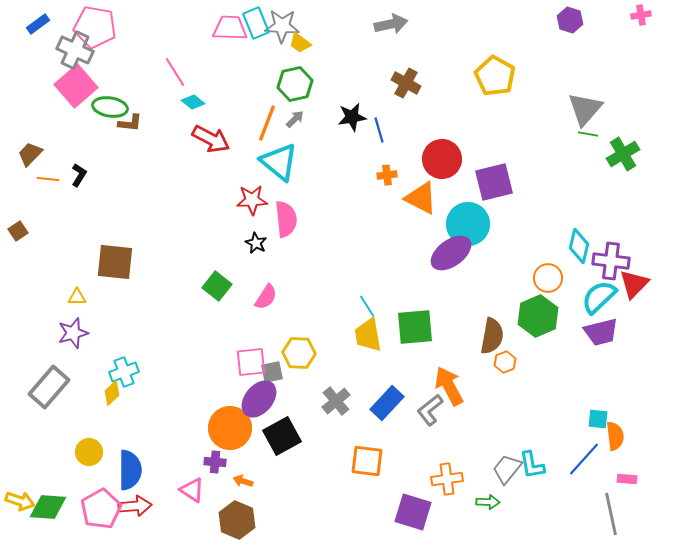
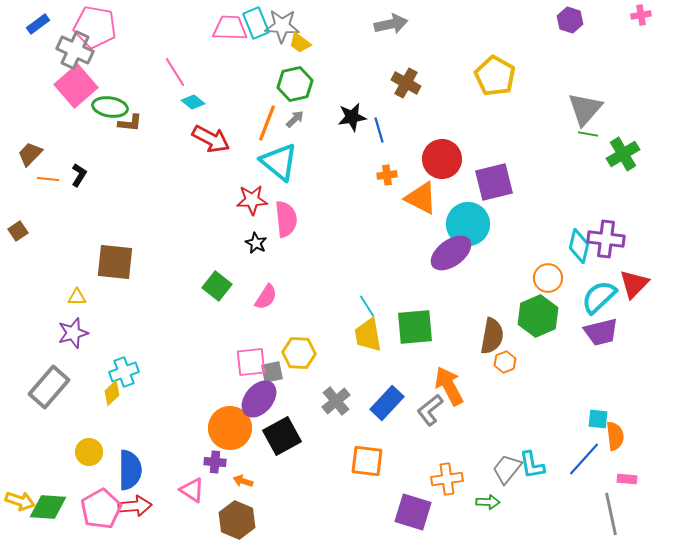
purple cross at (611, 261): moved 5 px left, 22 px up
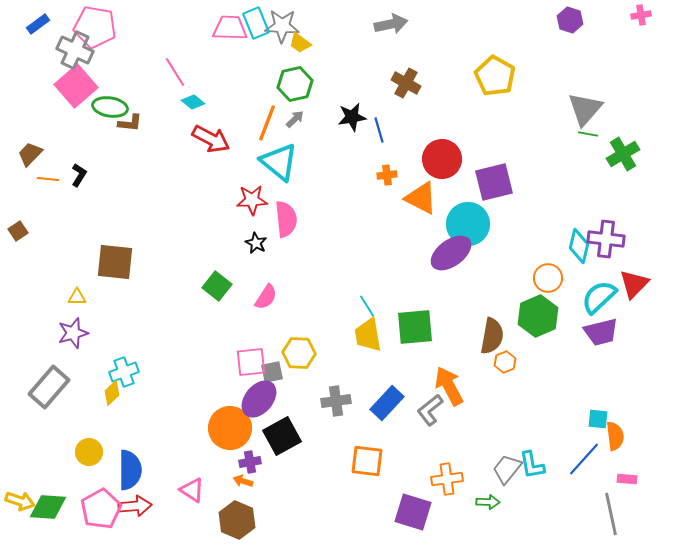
gray cross at (336, 401): rotated 32 degrees clockwise
purple cross at (215, 462): moved 35 px right; rotated 15 degrees counterclockwise
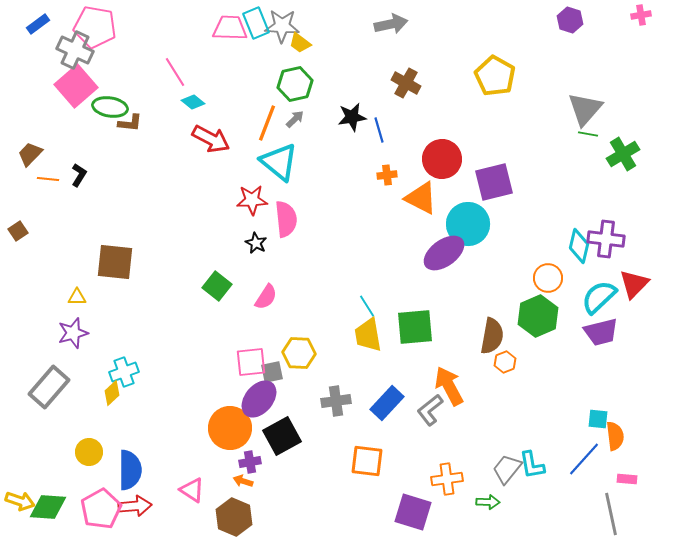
purple ellipse at (451, 253): moved 7 px left
brown hexagon at (237, 520): moved 3 px left, 3 px up
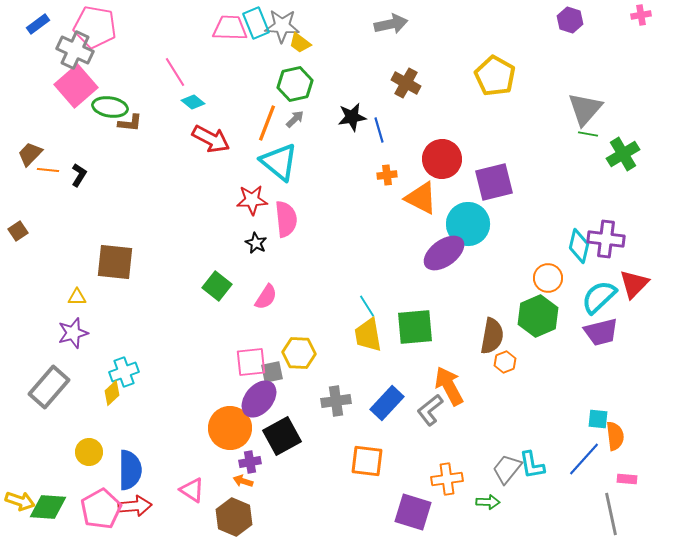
orange line at (48, 179): moved 9 px up
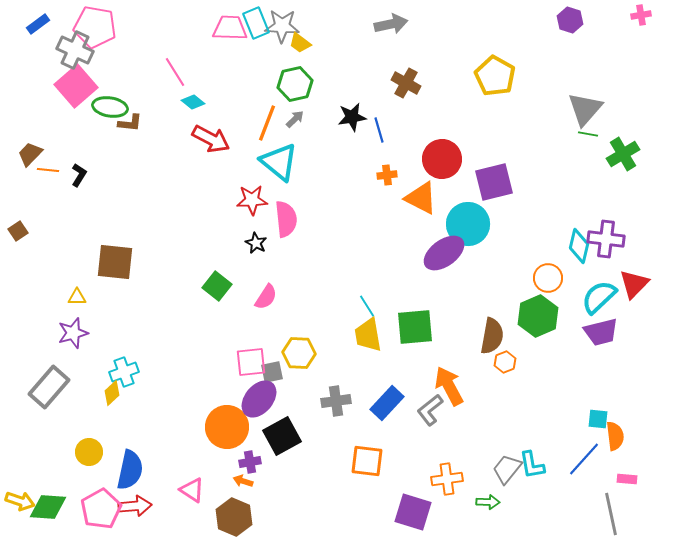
orange circle at (230, 428): moved 3 px left, 1 px up
blue semicircle at (130, 470): rotated 12 degrees clockwise
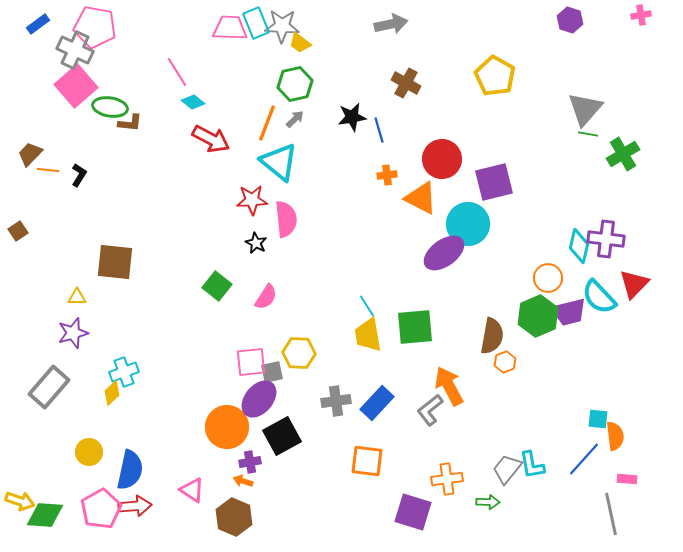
pink line at (175, 72): moved 2 px right
cyan semicircle at (599, 297): rotated 90 degrees counterclockwise
purple trapezoid at (601, 332): moved 32 px left, 20 px up
blue rectangle at (387, 403): moved 10 px left
green diamond at (48, 507): moved 3 px left, 8 px down
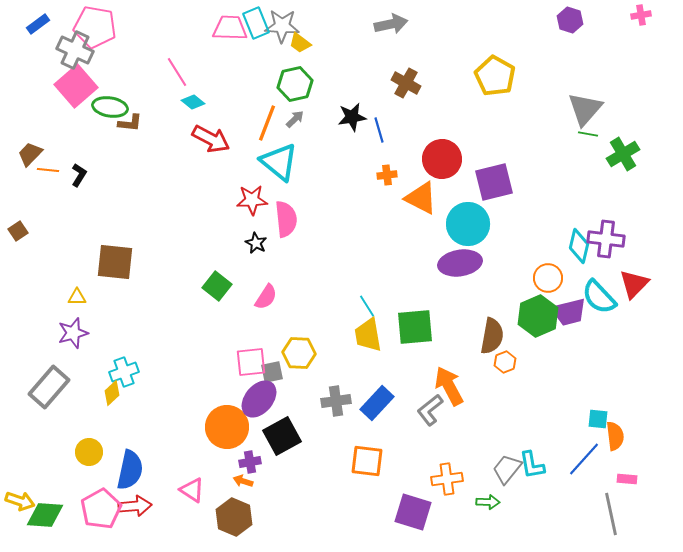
purple ellipse at (444, 253): moved 16 px right, 10 px down; rotated 27 degrees clockwise
